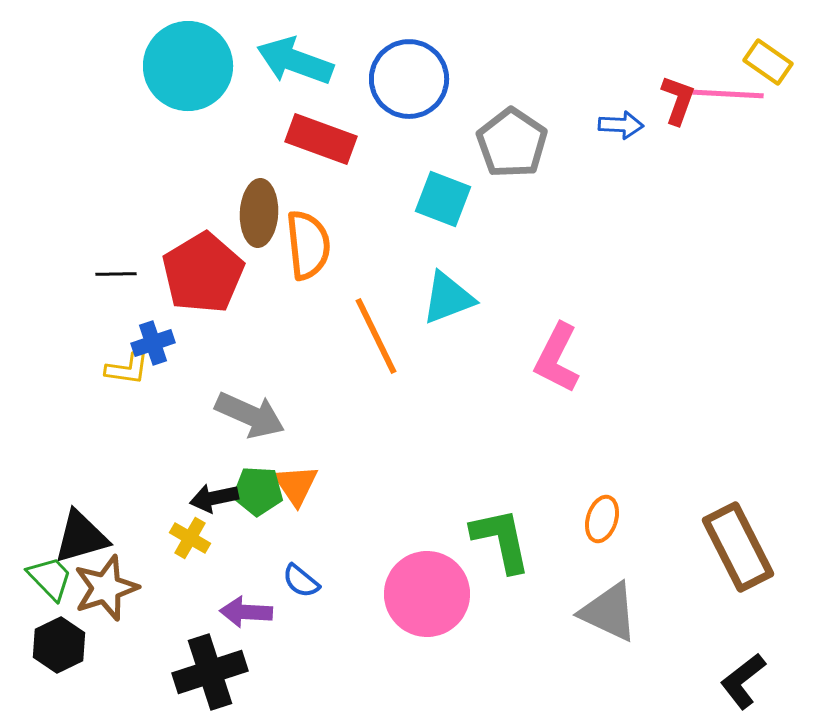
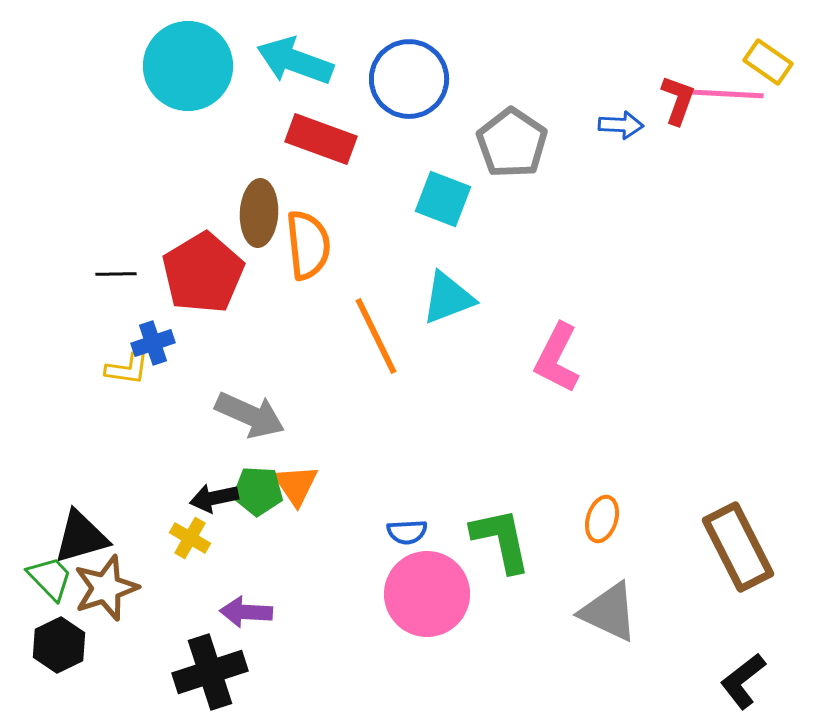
blue semicircle: moved 106 px right, 49 px up; rotated 42 degrees counterclockwise
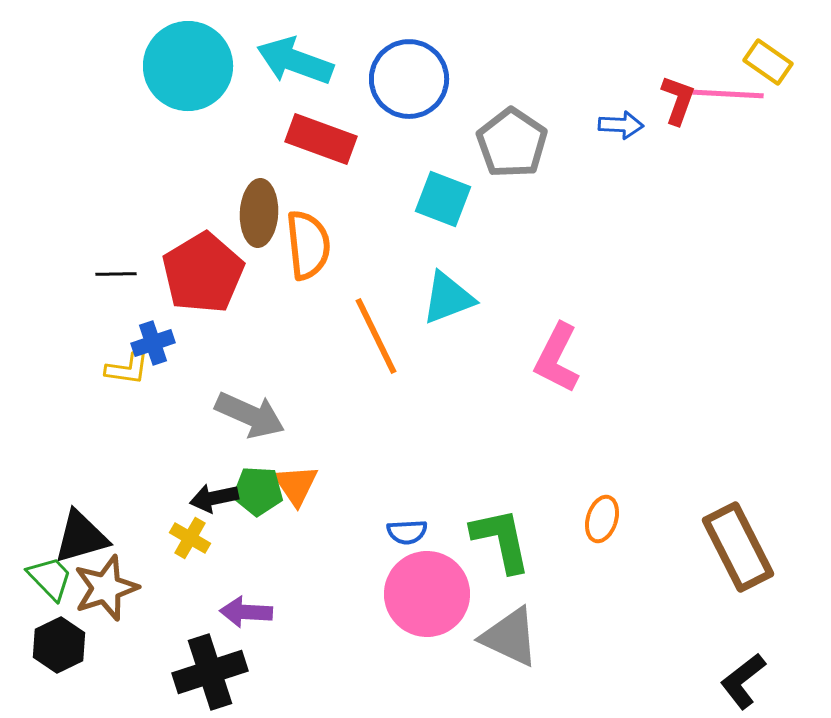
gray triangle: moved 99 px left, 25 px down
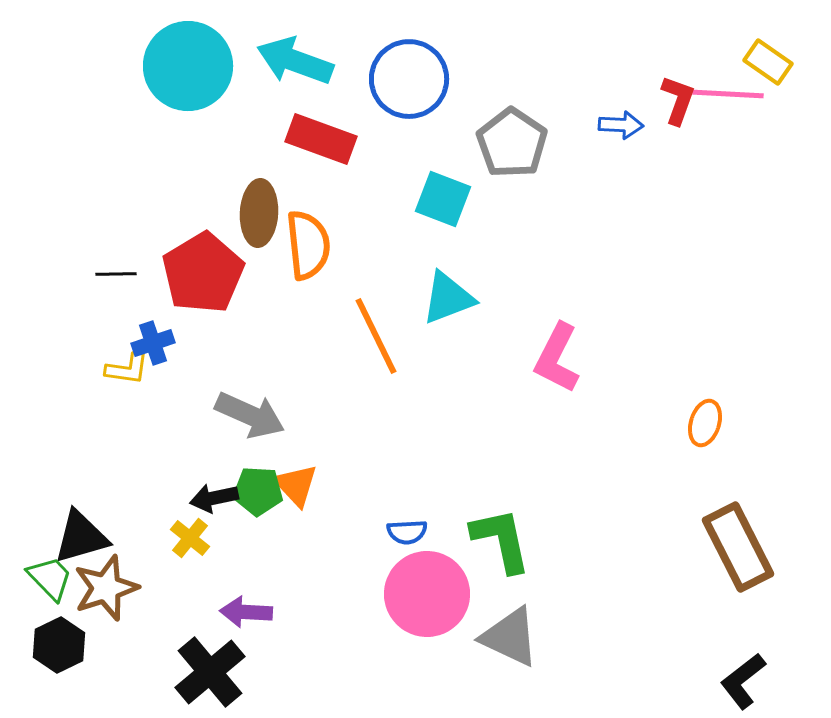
orange triangle: rotated 9 degrees counterclockwise
orange ellipse: moved 103 px right, 96 px up
yellow cross: rotated 9 degrees clockwise
black cross: rotated 22 degrees counterclockwise
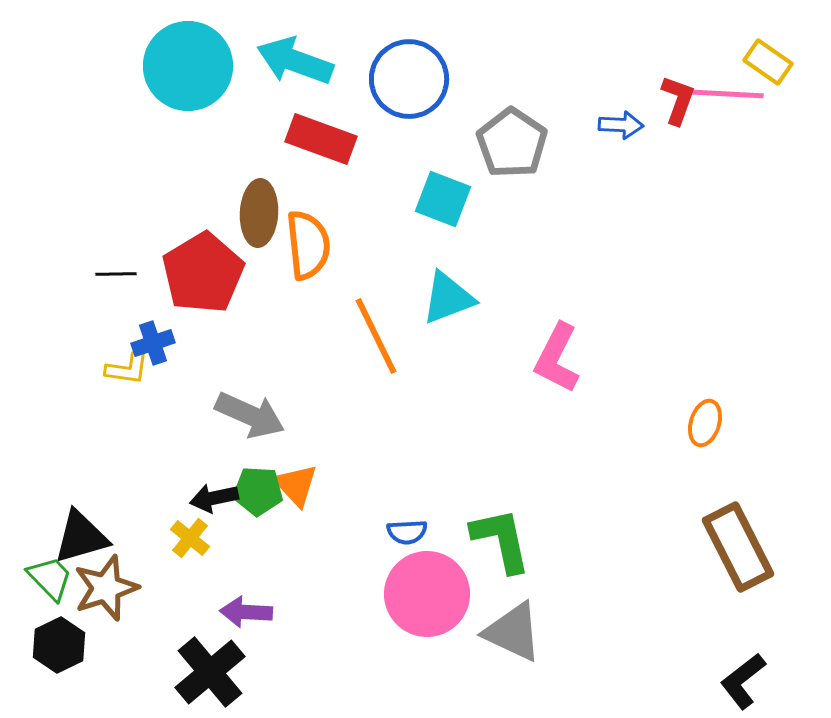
gray triangle: moved 3 px right, 5 px up
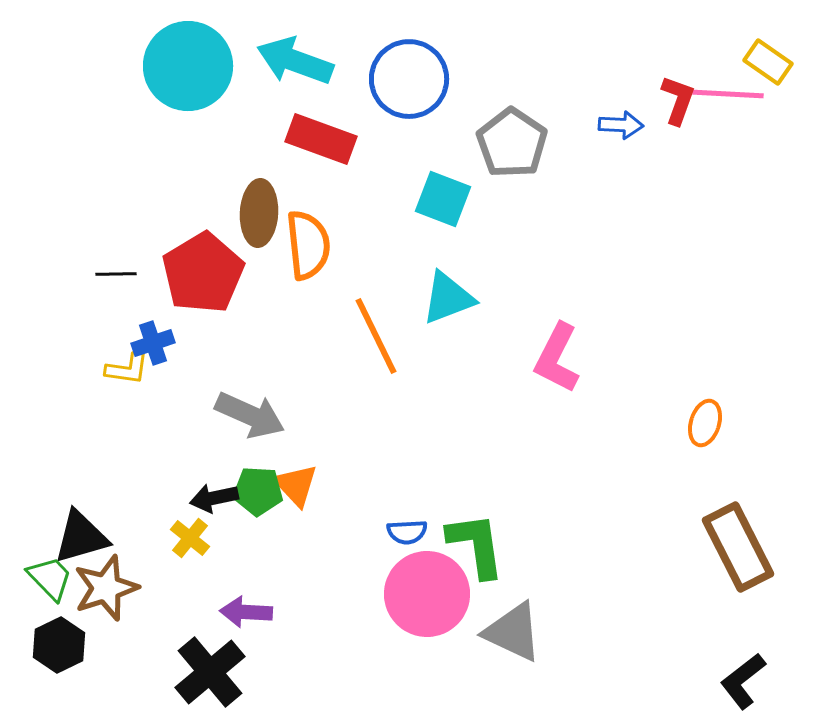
green L-shape: moved 25 px left, 5 px down; rotated 4 degrees clockwise
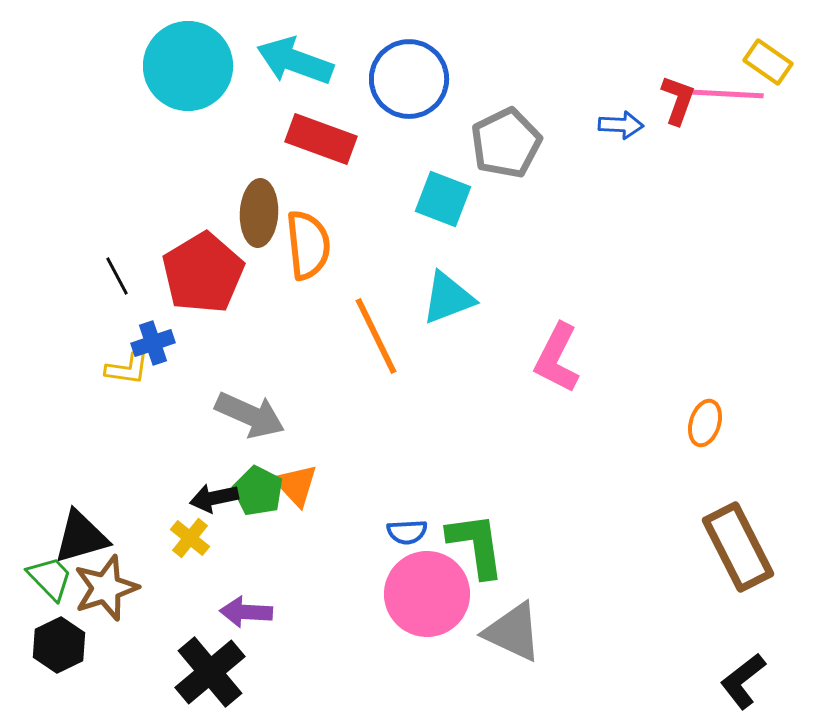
gray pentagon: moved 6 px left; rotated 12 degrees clockwise
black line: moved 1 px right, 2 px down; rotated 63 degrees clockwise
green pentagon: rotated 24 degrees clockwise
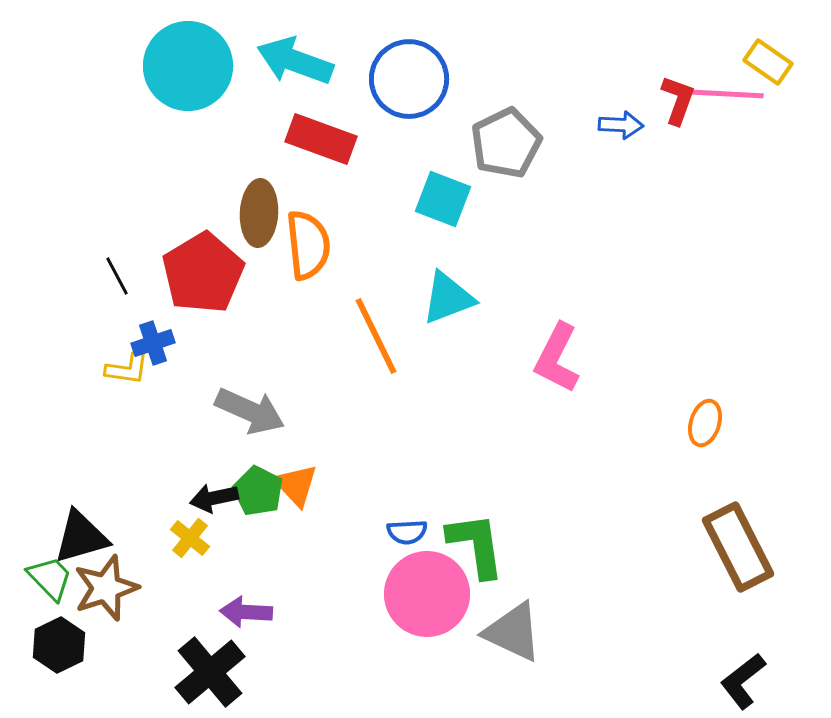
gray arrow: moved 4 px up
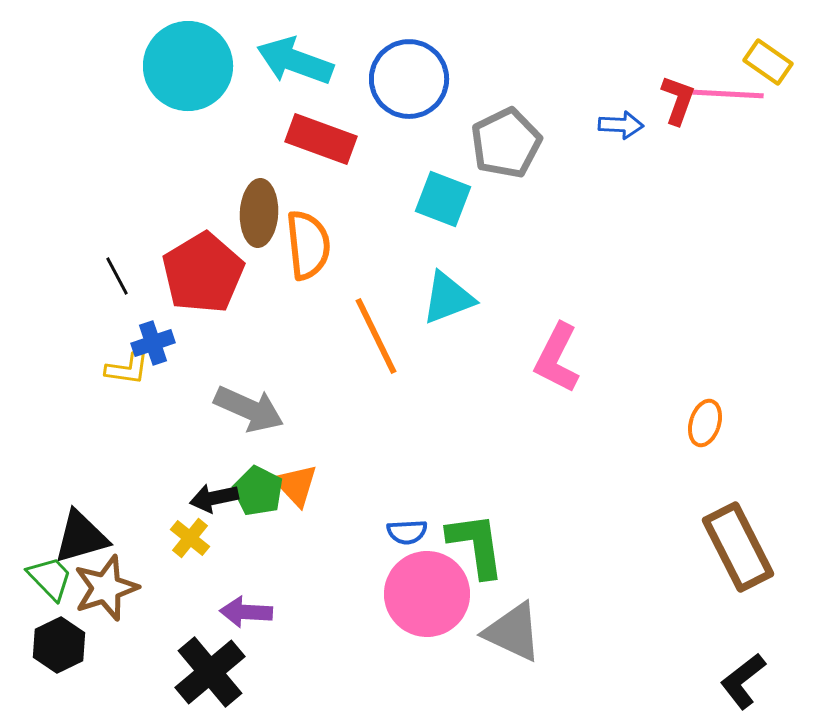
gray arrow: moved 1 px left, 2 px up
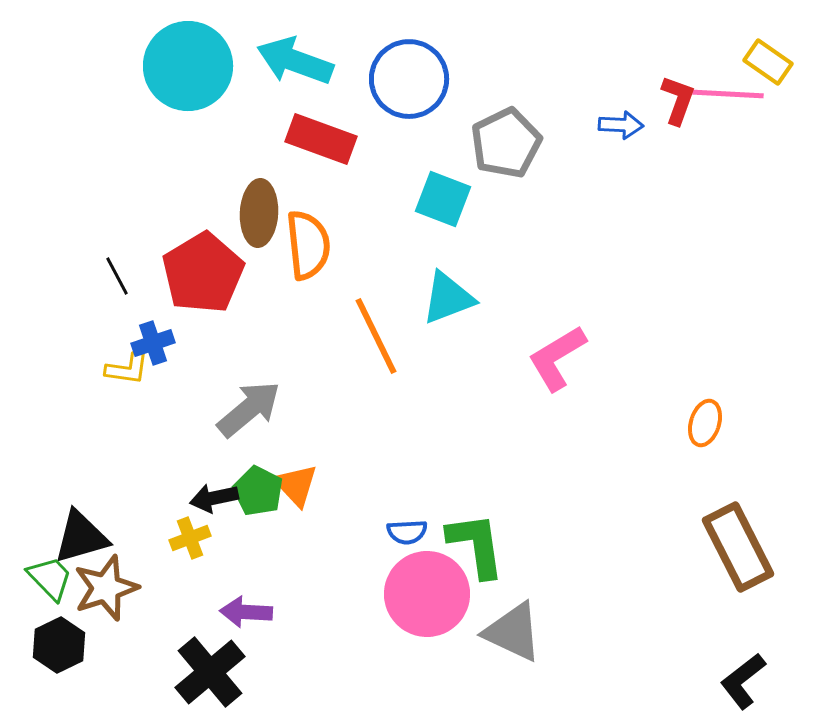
pink L-shape: rotated 32 degrees clockwise
gray arrow: rotated 64 degrees counterclockwise
yellow cross: rotated 30 degrees clockwise
